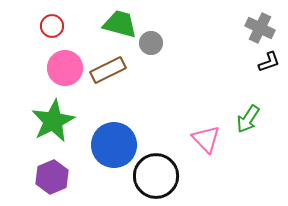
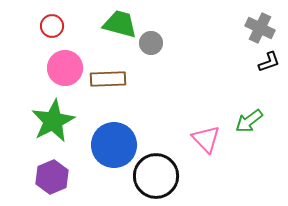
brown rectangle: moved 9 px down; rotated 24 degrees clockwise
green arrow: moved 1 px right, 2 px down; rotated 20 degrees clockwise
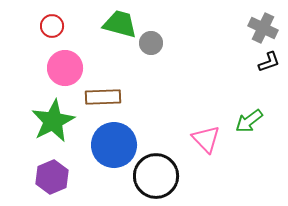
gray cross: moved 3 px right
brown rectangle: moved 5 px left, 18 px down
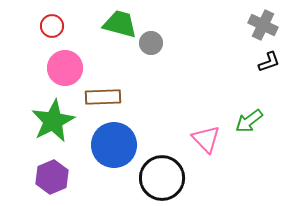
gray cross: moved 3 px up
black circle: moved 6 px right, 2 px down
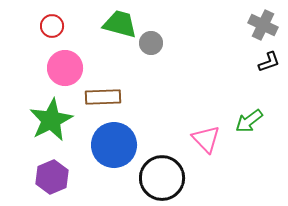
green star: moved 2 px left, 1 px up
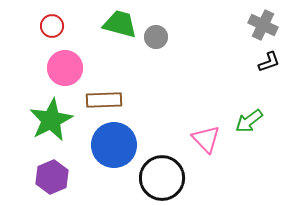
gray circle: moved 5 px right, 6 px up
brown rectangle: moved 1 px right, 3 px down
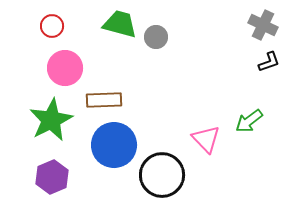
black circle: moved 3 px up
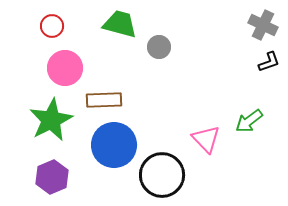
gray circle: moved 3 px right, 10 px down
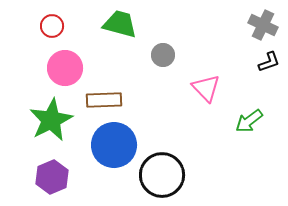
gray circle: moved 4 px right, 8 px down
pink triangle: moved 51 px up
